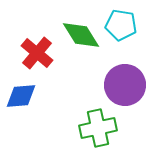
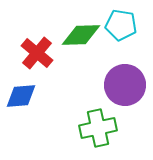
green diamond: rotated 60 degrees counterclockwise
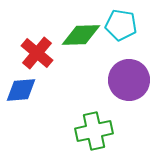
purple circle: moved 4 px right, 5 px up
blue diamond: moved 6 px up
green cross: moved 4 px left, 3 px down
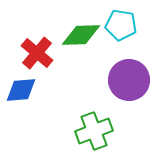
green cross: rotated 9 degrees counterclockwise
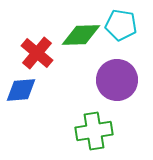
purple circle: moved 12 px left
green cross: rotated 12 degrees clockwise
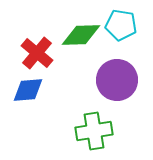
blue diamond: moved 7 px right
